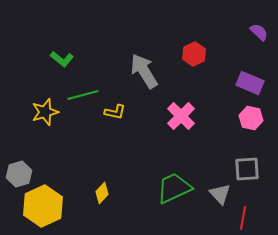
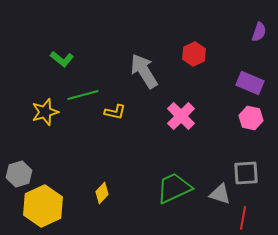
purple semicircle: rotated 66 degrees clockwise
gray square: moved 1 px left, 4 px down
gray triangle: rotated 30 degrees counterclockwise
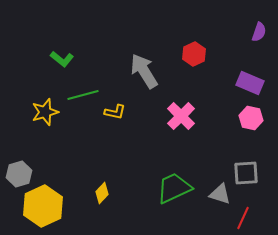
red line: rotated 15 degrees clockwise
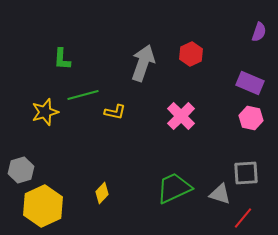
red hexagon: moved 3 px left
green L-shape: rotated 55 degrees clockwise
gray arrow: moved 1 px left, 8 px up; rotated 51 degrees clockwise
gray hexagon: moved 2 px right, 4 px up
red line: rotated 15 degrees clockwise
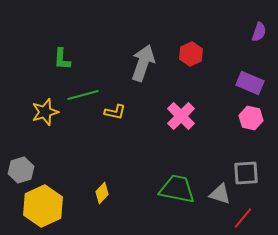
green trapezoid: moved 3 px right, 1 px down; rotated 36 degrees clockwise
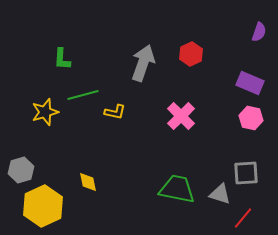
yellow diamond: moved 14 px left, 11 px up; rotated 55 degrees counterclockwise
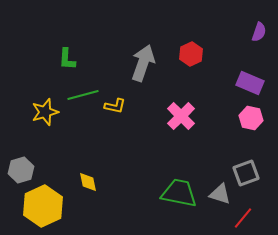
green L-shape: moved 5 px right
yellow L-shape: moved 6 px up
gray square: rotated 16 degrees counterclockwise
green trapezoid: moved 2 px right, 4 px down
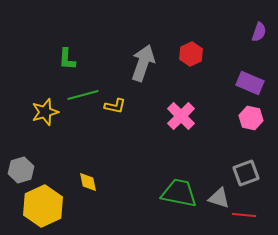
gray triangle: moved 1 px left, 4 px down
red line: moved 1 px right, 3 px up; rotated 55 degrees clockwise
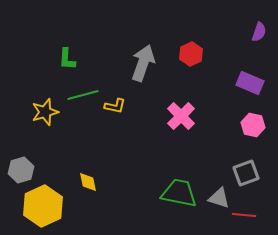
pink hexagon: moved 2 px right, 7 px down
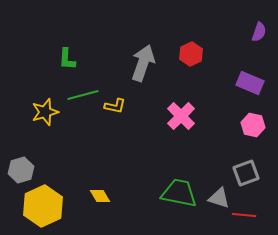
yellow diamond: moved 12 px right, 14 px down; rotated 20 degrees counterclockwise
